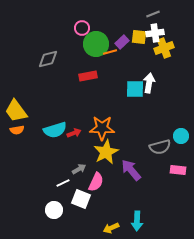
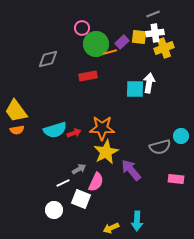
pink rectangle: moved 2 px left, 9 px down
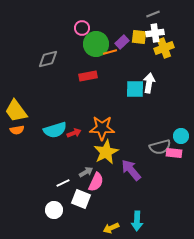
gray arrow: moved 7 px right, 3 px down
pink rectangle: moved 2 px left, 26 px up
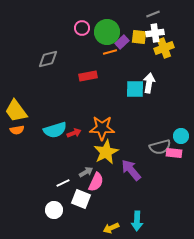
green circle: moved 11 px right, 12 px up
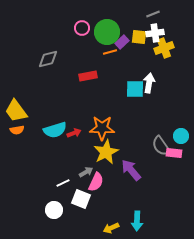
gray semicircle: moved 1 px right, 1 px up; rotated 70 degrees clockwise
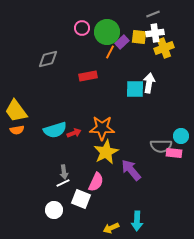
orange line: rotated 48 degrees counterclockwise
gray semicircle: rotated 55 degrees counterclockwise
gray arrow: moved 22 px left; rotated 112 degrees clockwise
